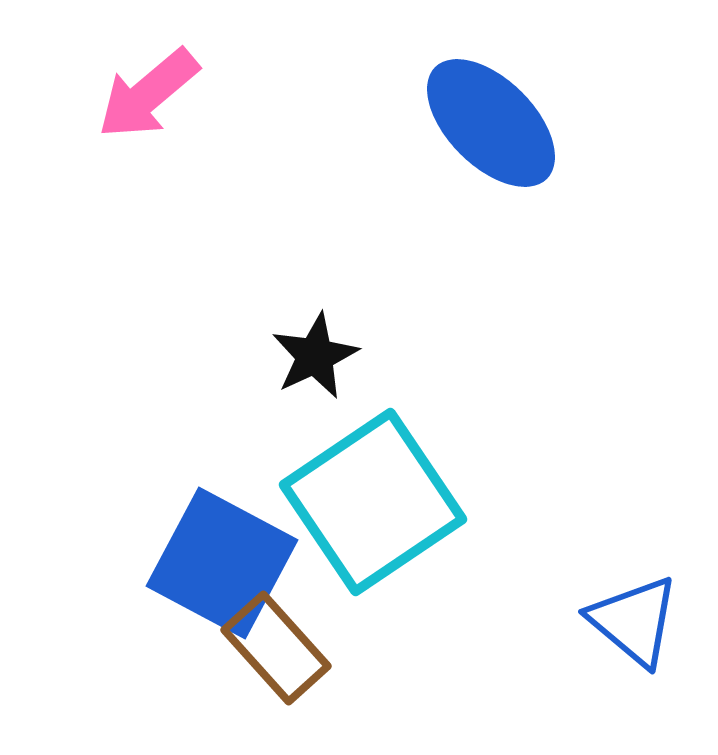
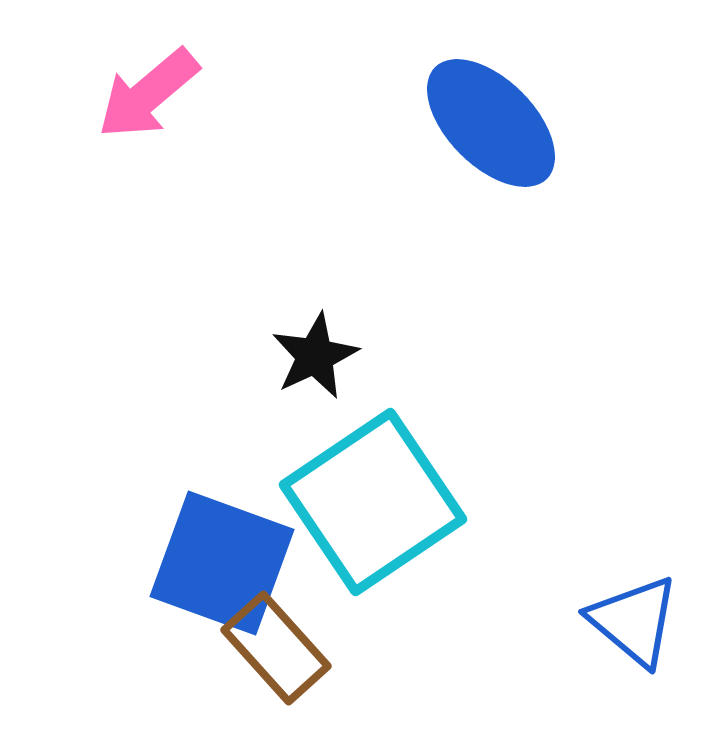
blue square: rotated 8 degrees counterclockwise
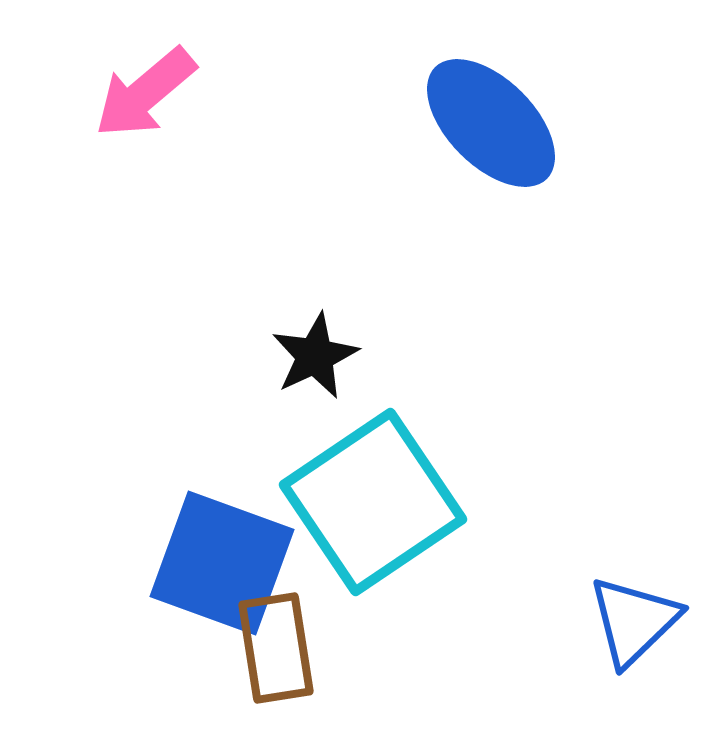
pink arrow: moved 3 px left, 1 px up
blue triangle: rotated 36 degrees clockwise
brown rectangle: rotated 33 degrees clockwise
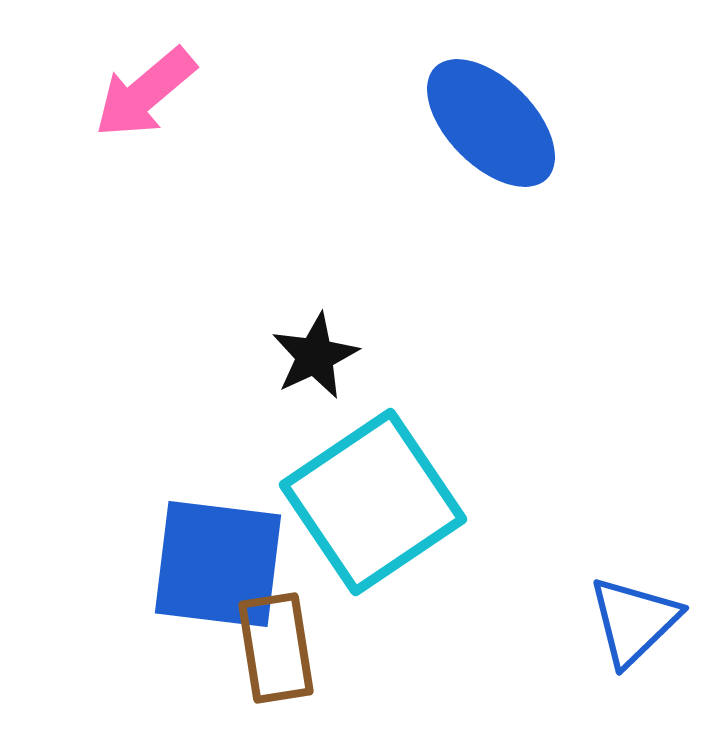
blue square: moved 4 px left, 1 px down; rotated 13 degrees counterclockwise
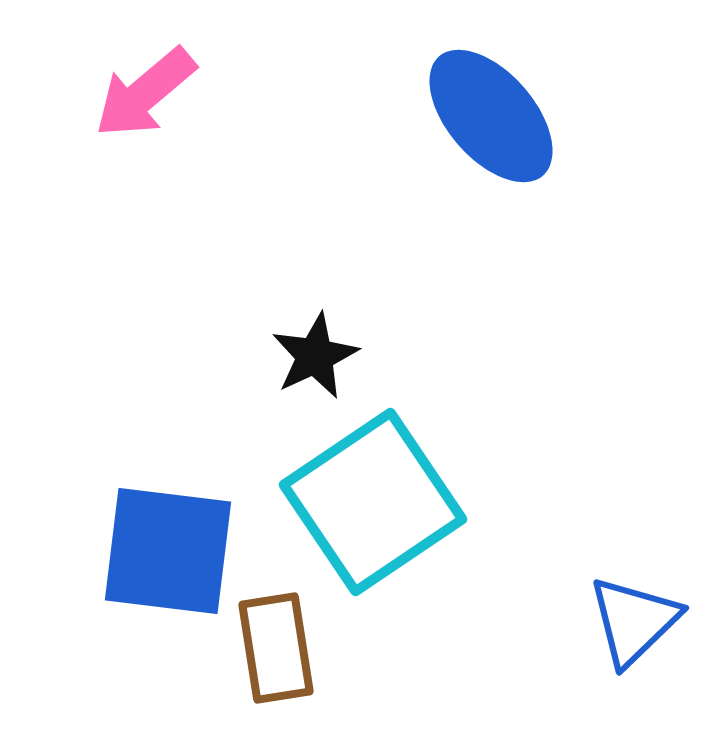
blue ellipse: moved 7 px up; rotated 4 degrees clockwise
blue square: moved 50 px left, 13 px up
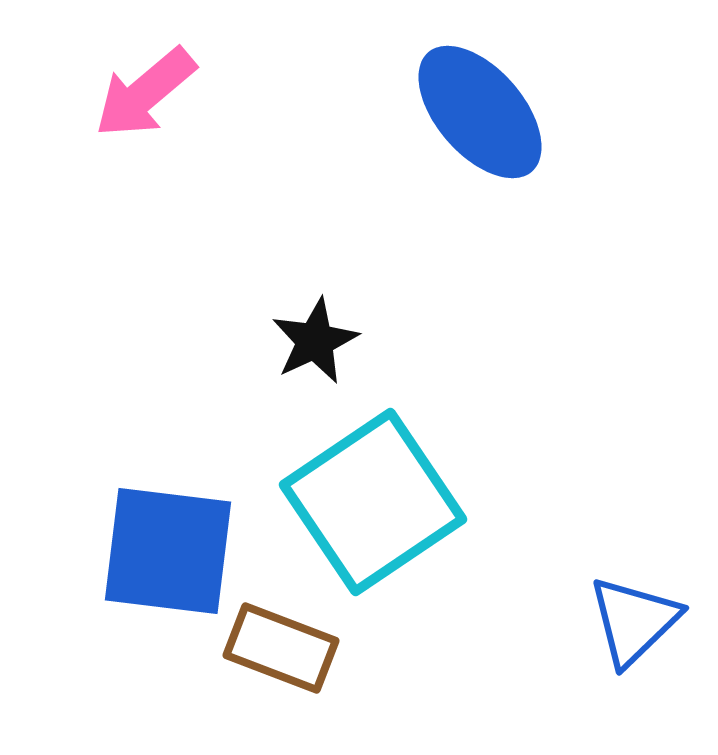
blue ellipse: moved 11 px left, 4 px up
black star: moved 15 px up
brown rectangle: moved 5 px right; rotated 60 degrees counterclockwise
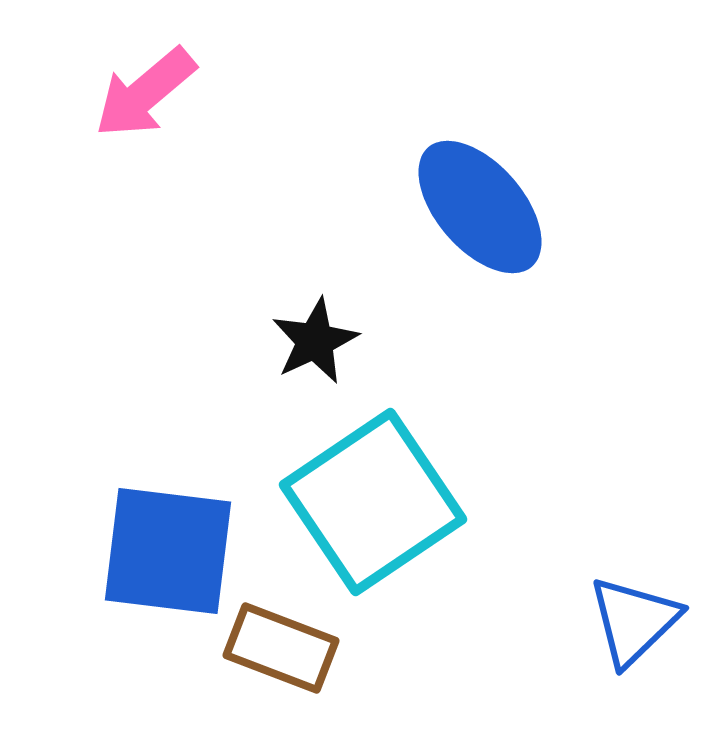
blue ellipse: moved 95 px down
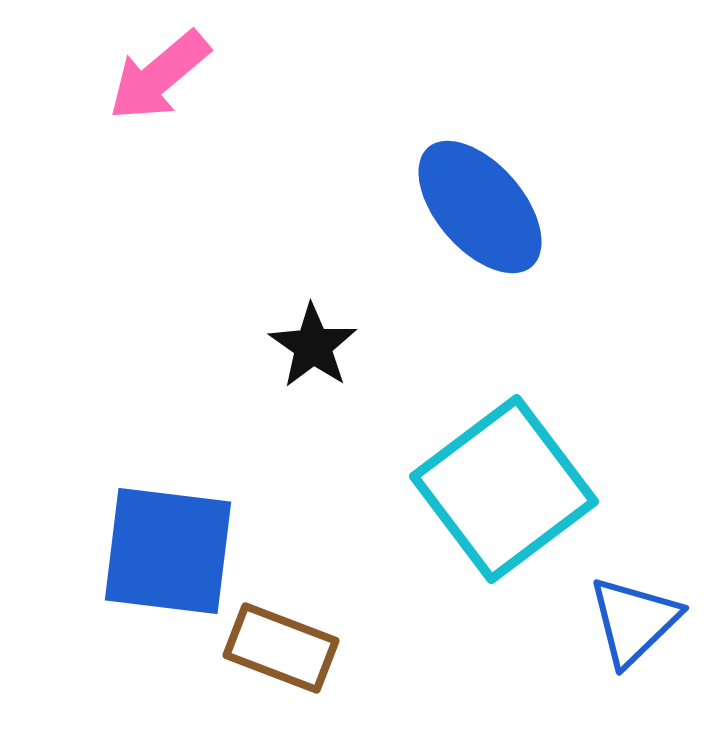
pink arrow: moved 14 px right, 17 px up
black star: moved 2 px left, 5 px down; rotated 12 degrees counterclockwise
cyan square: moved 131 px right, 13 px up; rotated 3 degrees counterclockwise
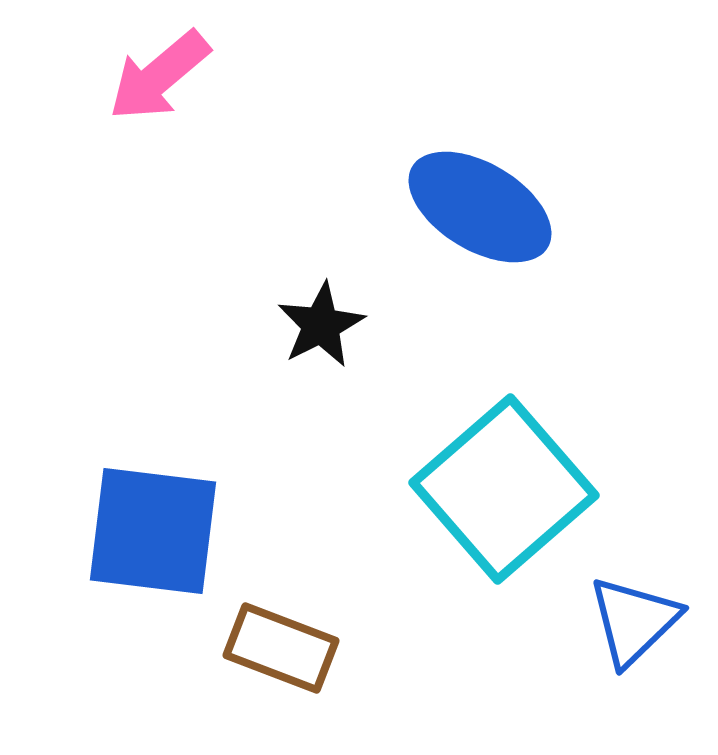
blue ellipse: rotated 18 degrees counterclockwise
black star: moved 8 px right, 21 px up; rotated 10 degrees clockwise
cyan square: rotated 4 degrees counterclockwise
blue square: moved 15 px left, 20 px up
